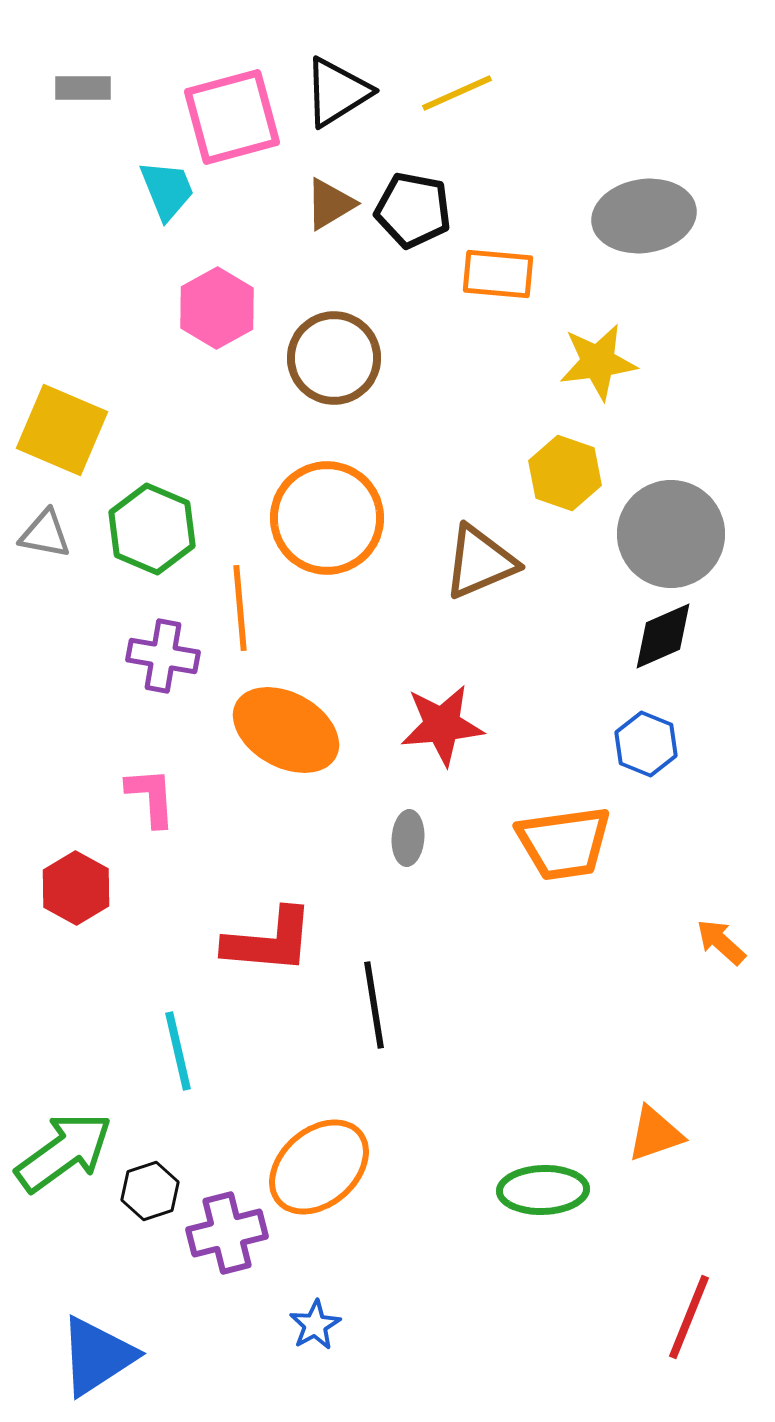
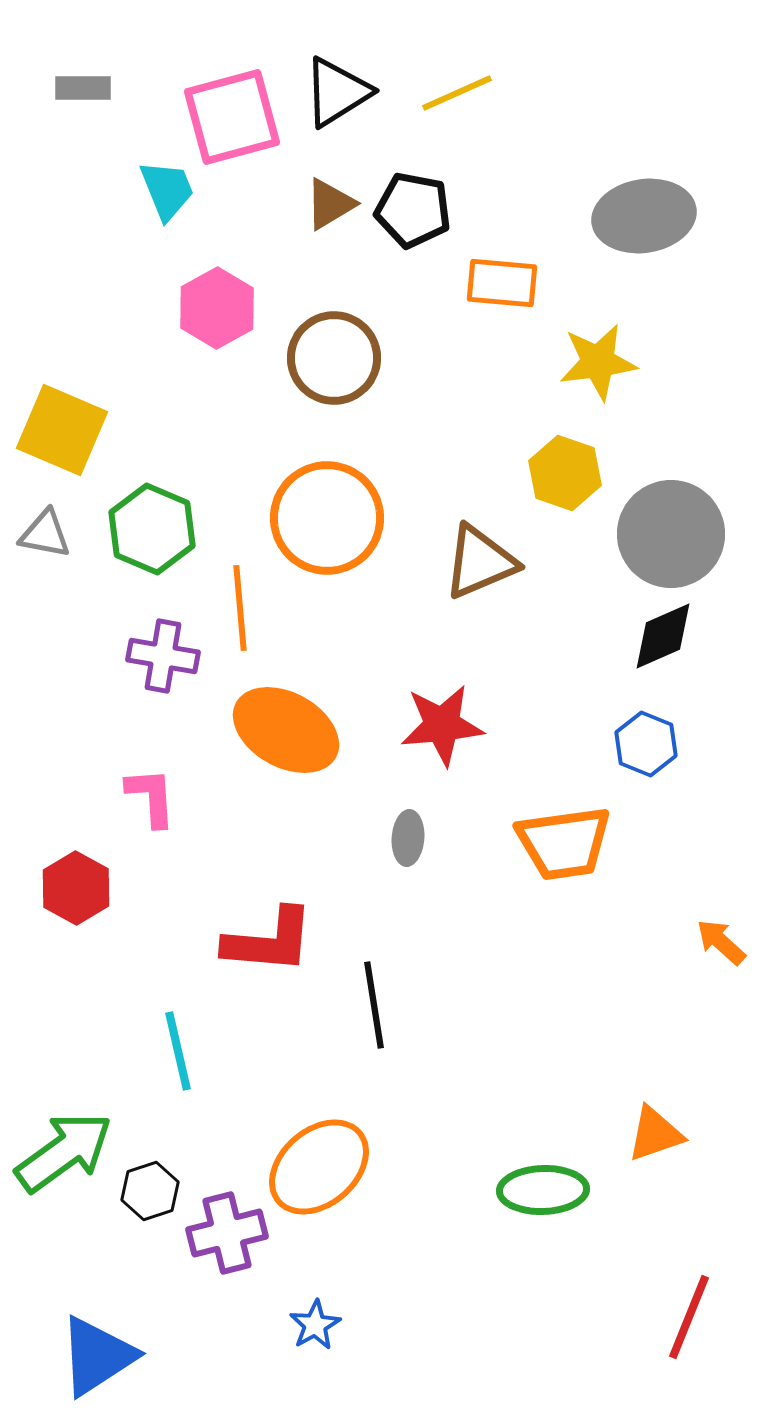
orange rectangle at (498, 274): moved 4 px right, 9 px down
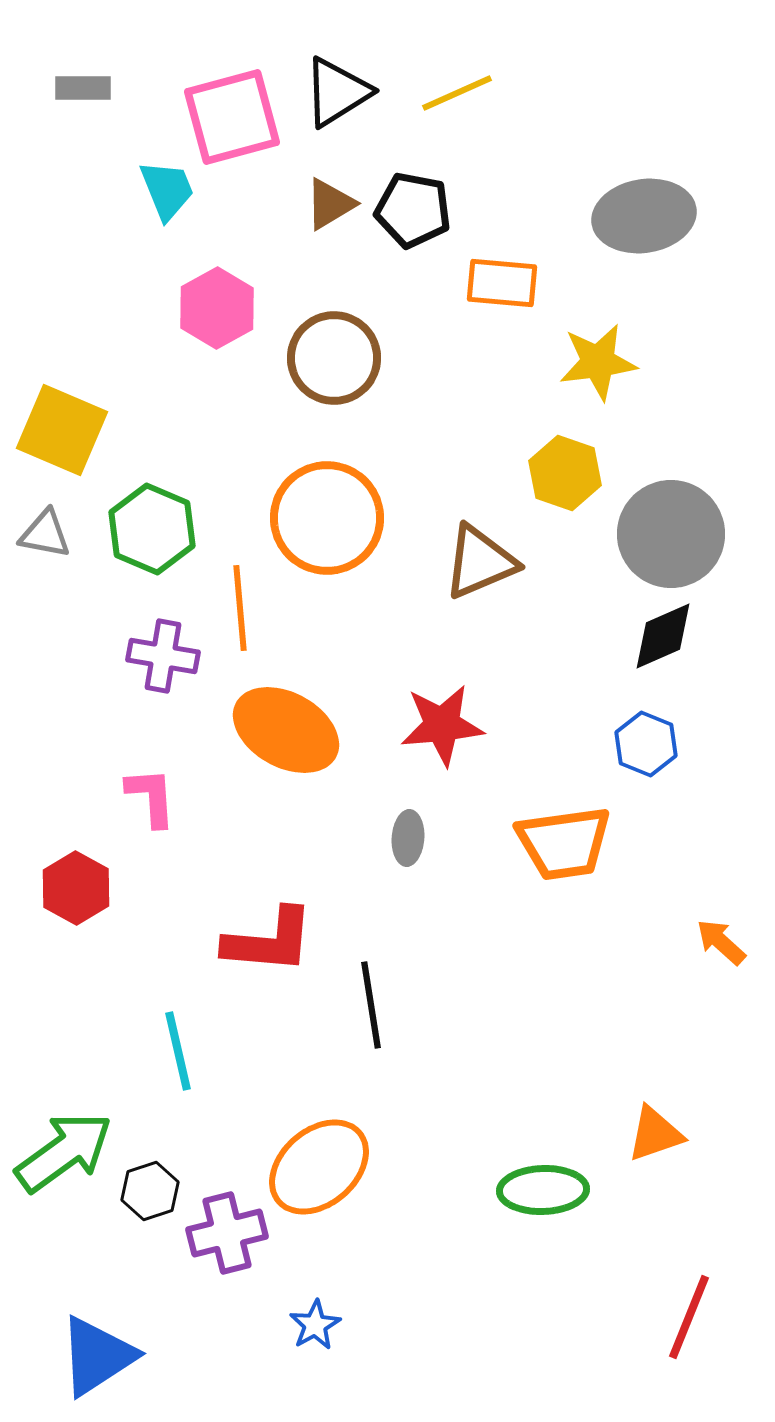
black line at (374, 1005): moved 3 px left
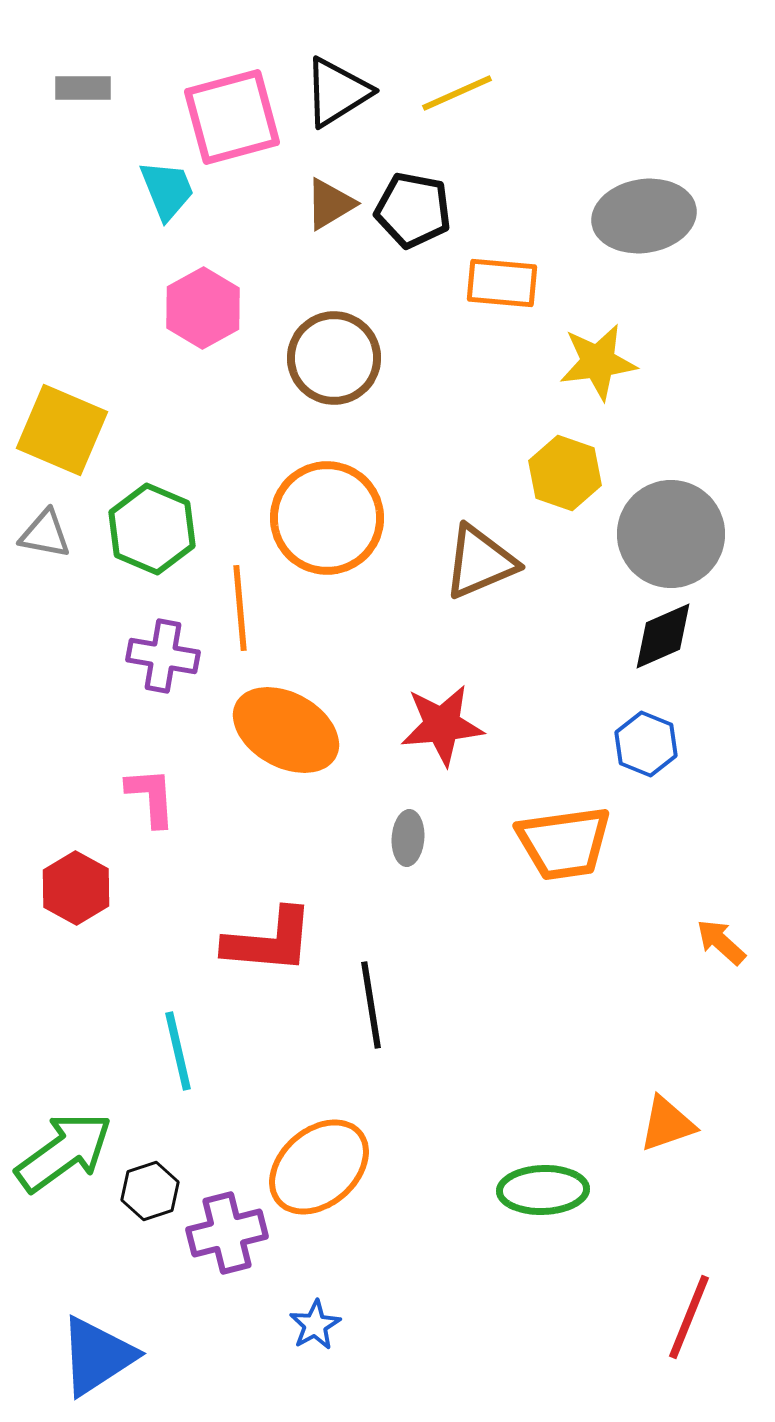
pink hexagon at (217, 308): moved 14 px left
orange triangle at (655, 1134): moved 12 px right, 10 px up
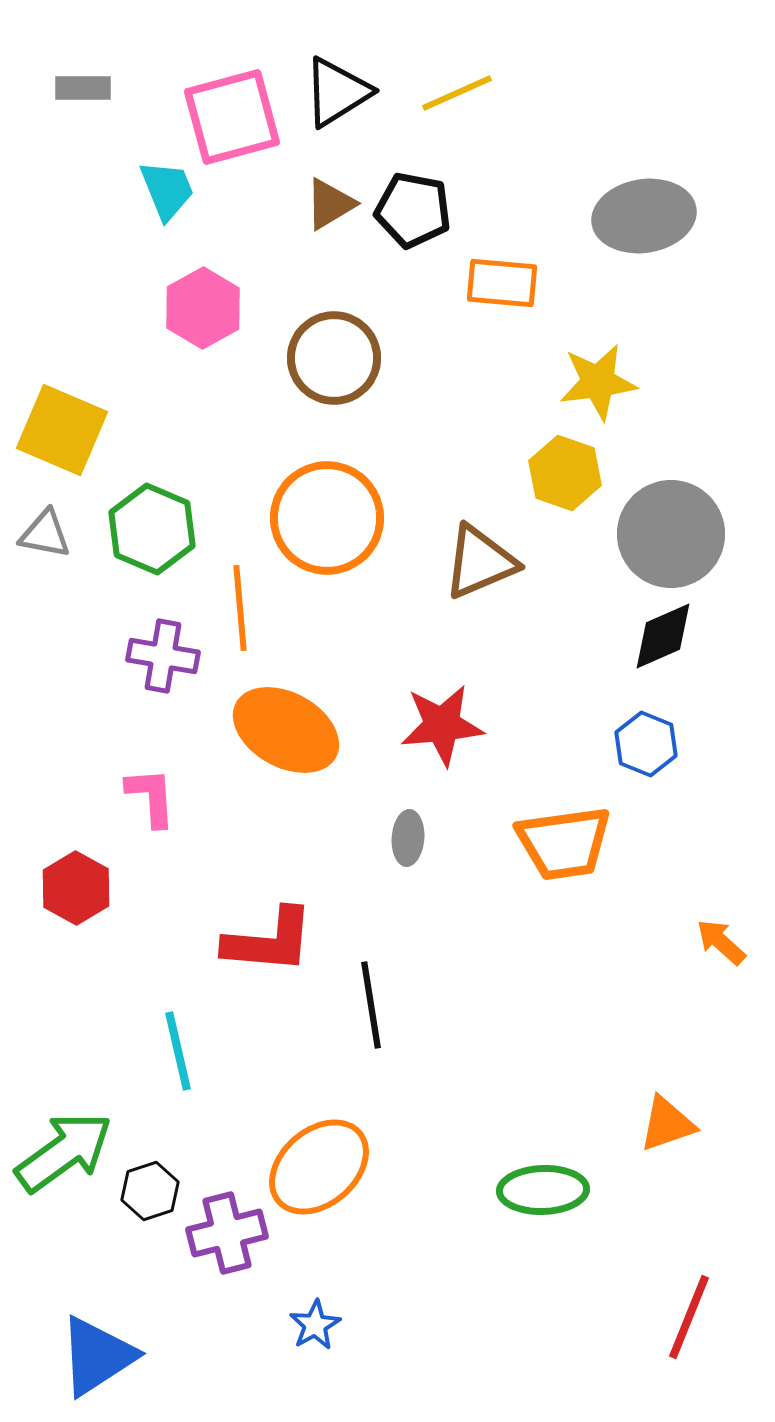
yellow star at (598, 362): moved 20 px down
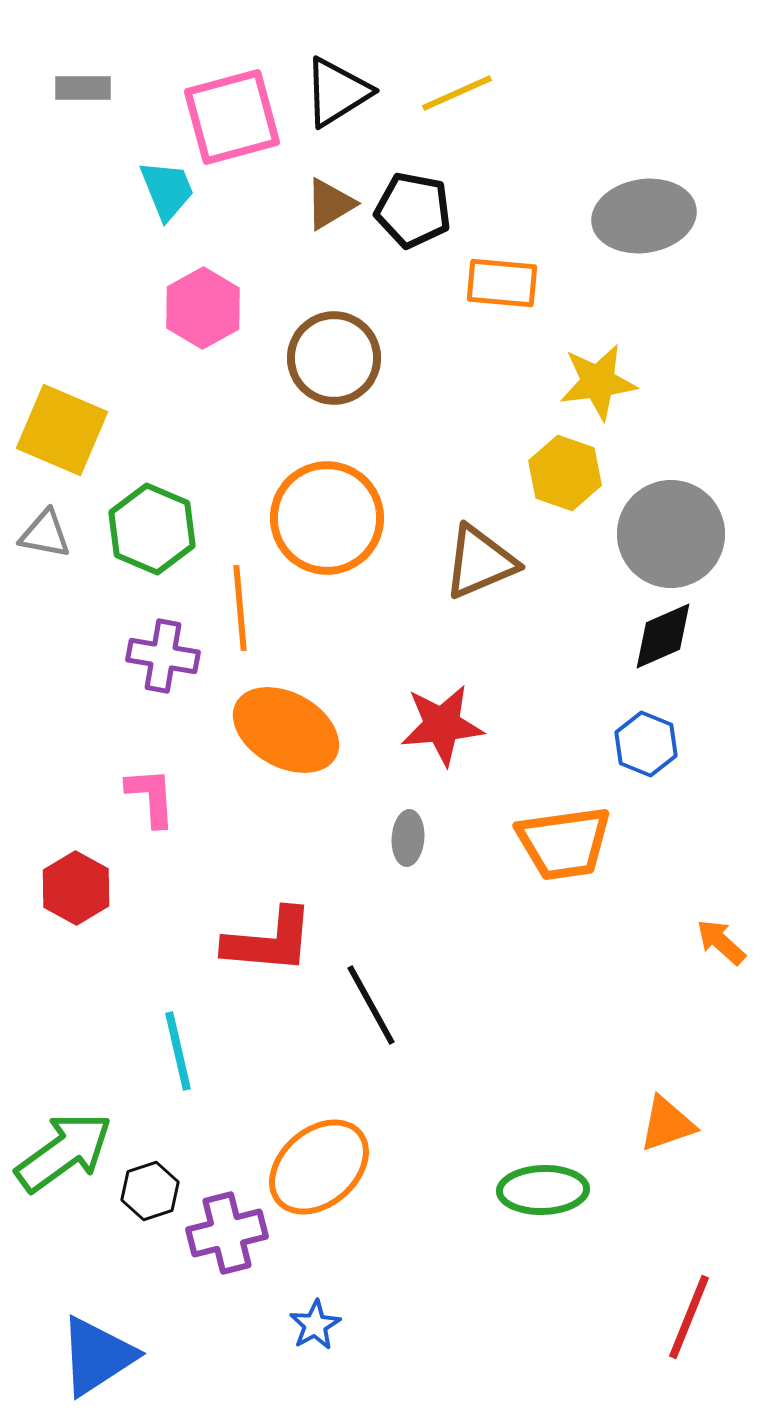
black line at (371, 1005): rotated 20 degrees counterclockwise
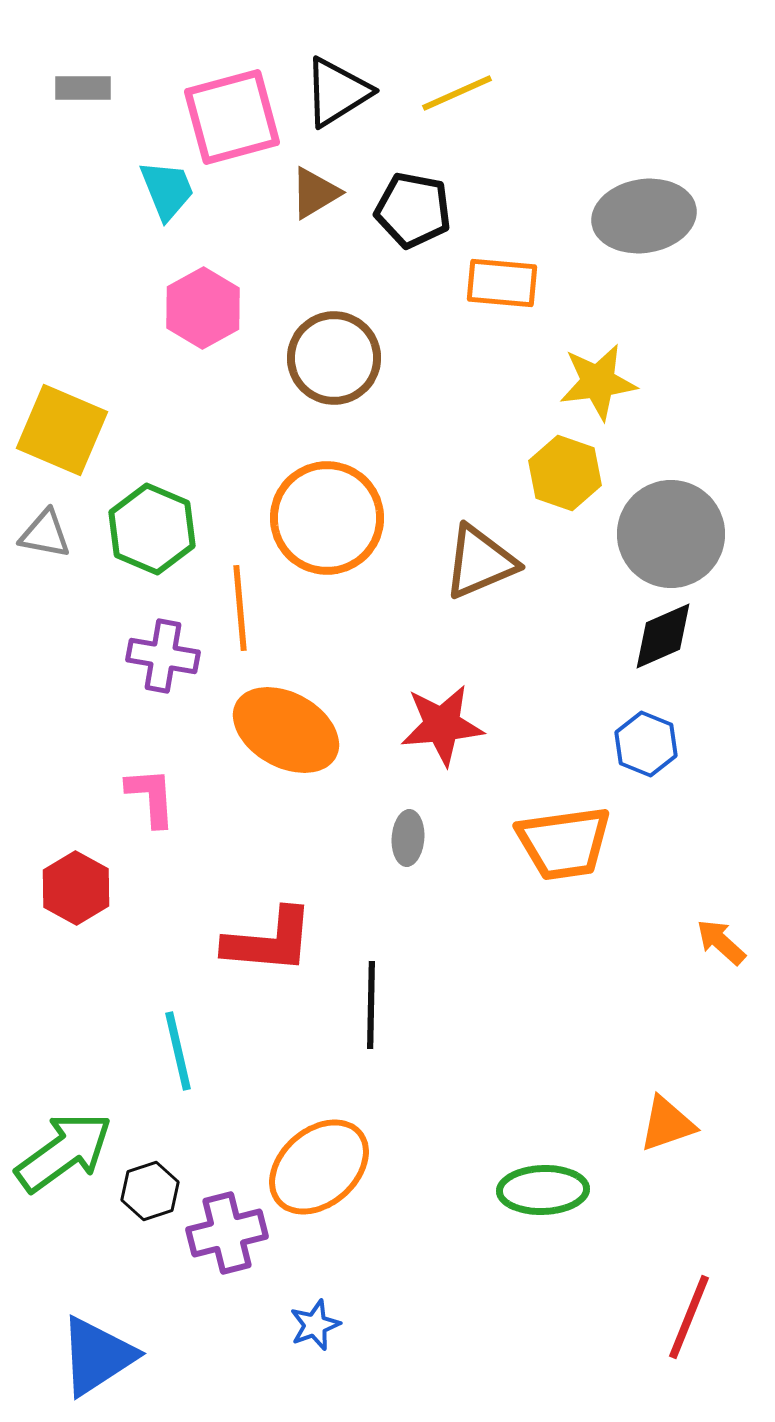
brown triangle at (330, 204): moved 15 px left, 11 px up
black line at (371, 1005): rotated 30 degrees clockwise
blue star at (315, 1325): rotated 9 degrees clockwise
